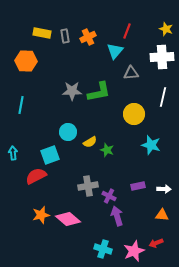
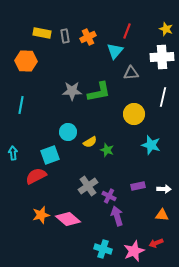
gray cross: rotated 24 degrees counterclockwise
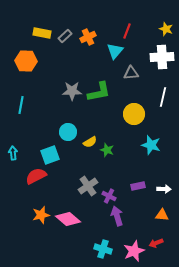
gray rectangle: rotated 56 degrees clockwise
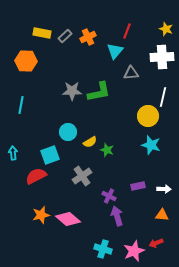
yellow circle: moved 14 px right, 2 px down
gray cross: moved 6 px left, 10 px up
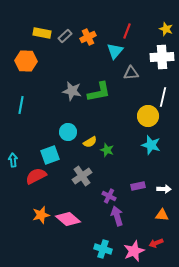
gray star: rotated 12 degrees clockwise
cyan arrow: moved 7 px down
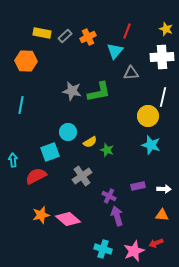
cyan square: moved 3 px up
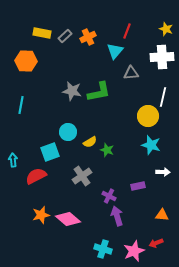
white arrow: moved 1 px left, 17 px up
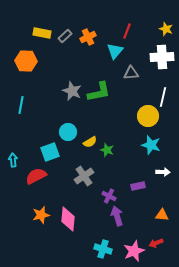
gray star: rotated 12 degrees clockwise
gray cross: moved 2 px right
pink diamond: rotated 55 degrees clockwise
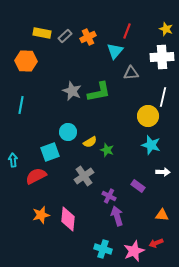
purple rectangle: rotated 48 degrees clockwise
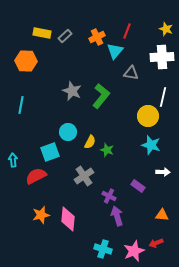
orange cross: moved 9 px right
gray triangle: rotated 14 degrees clockwise
green L-shape: moved 2 px right, 4 px down; rotated 40 degrees counterclockwise
yellow semicircle: rotated 32 degrees counterclockwise
